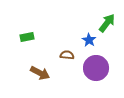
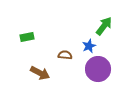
green arrow: moved 3 px left, 3 px down
blue star: moved 6 px down; rotated 16 degrees clockwise
brown semicircle: moved 2 px left
purple circle: moved 2 px right, 1 px down
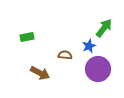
green arrow: moved 2 px down
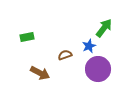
brown semicircle: rotated 24 degrees counterclockwise
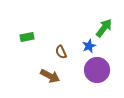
brown semicircle: moved 4 px left, 3 px up; rotated 96 degrees counterclockwise
purple circle: moved 1 px left, 1 px down
brown arrow: moved 10 px right, 3 px down
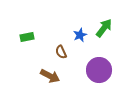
blue star: moved 9 px left, 11 px up
purple circle: moved 2 px right
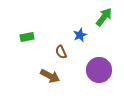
green arrow: moved 11 px up
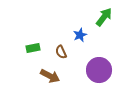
green rectangle: moved 6 px right, 11 px down
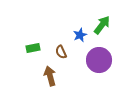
green arrow: moved 2 px left, 8 px down
purple circle: moved 10 px up
brown arrow: rotated 132 degrees counterclockwise
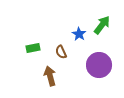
blue star: moved 1 px left, 1 px up; rotated 16 degrees counterclockwise
purple circle: moved 5 px down
